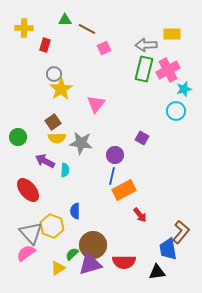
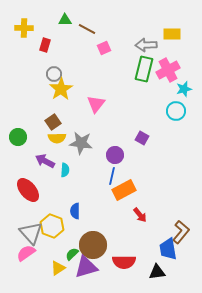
purple triangle: moved 4 px left, 3 px down
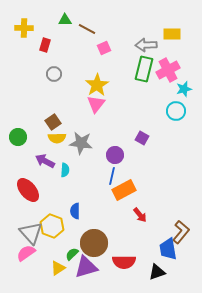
yellow star: moved 36 px right, 4 px up
brown circle: moved 1 px right, 2 px up
black triangle: rotated 12 degrees counterclockwise
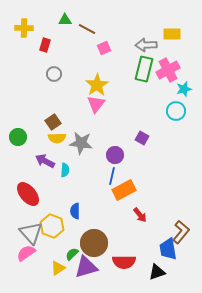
red ellipse: moved 4 px down
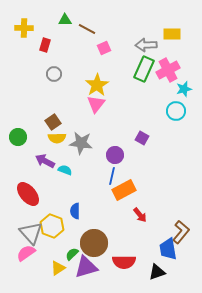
green rectangle: rotated 10 degrees clockwise
cyan semicircle: rotated 72 degrees counterclockwise
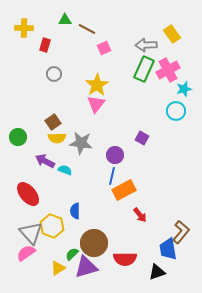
yellow rectangle: rotated 54 degrees clockwise
red semicircle: moved 1 px right, 3 px up
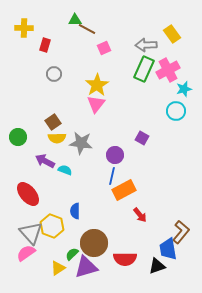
green triangle: moved 10 px right
black triangle: moved 6 px up
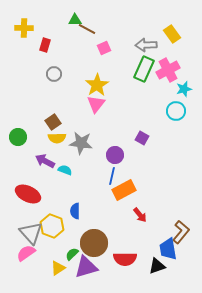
red ellipse: rotated 25 degrees counterclockwise
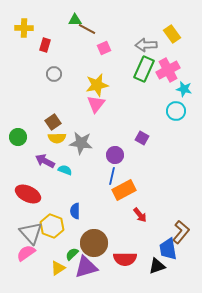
yellow star: rotated 20 degrees clockwise
cyan star: rotated 28 degrees clockwise
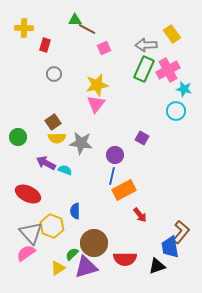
purple arrow: moved 1 px right, 2 px down
blue trapezoid: moved 2 px right, 2 px up
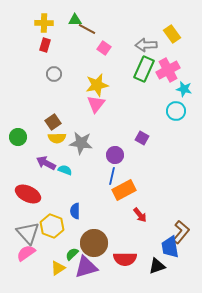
yellow cross: moved 20 px right, 5 px up
pink square: rotated 32 degrees counterclockwise
gray triangle: moved 3 px left
